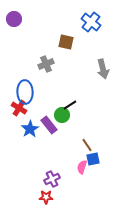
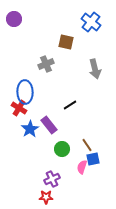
gray arrow: moved 8 px left
green circle: moved 34 px down
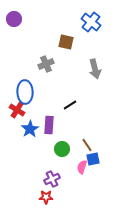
red cross: moved 2 px left, 2 px down
purple rectangle: rotated 42 degrees clockwise
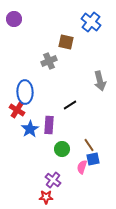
gray cross: moved 3 px right, 3 px up
gray arrow: moved 5 px right, 12 px down
brown line: moved 2 px right
purple cross: moved 1 px right, 1 px down; rotated 28 degrees counterclockwise
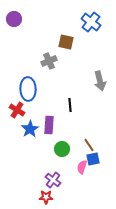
blue ellipse: moved 3 px right, 3 px up
black line: rotated 64 degrees counterclockwise
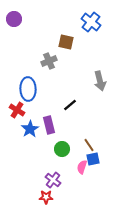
black line: rotated 56 degrees clockwise
purple rectangle: rotated 18 degrees counterclockwise
